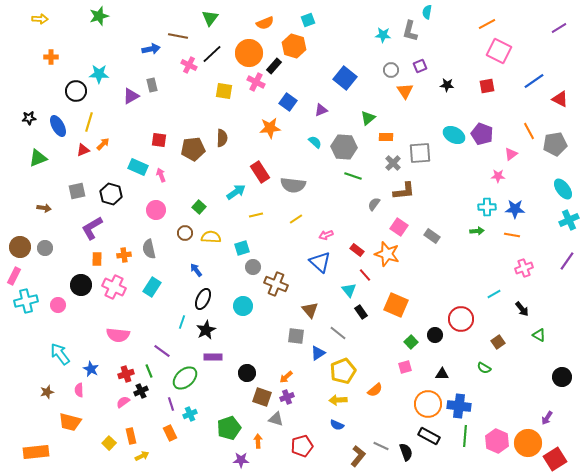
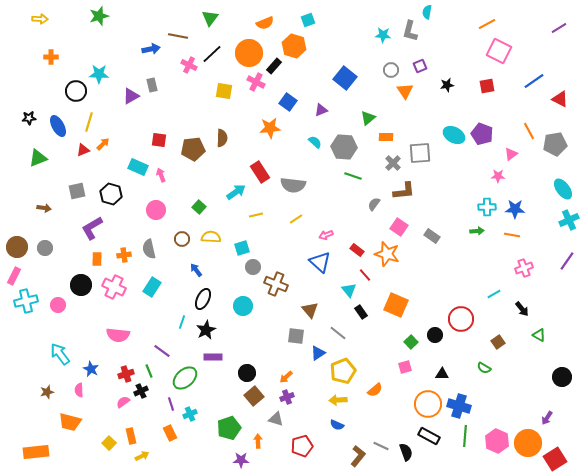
black star at (447, 85): rotated 16 degrees counterclockwise
brown circle at (185, 233): moved 3 px left, 6 px down
brown circle at (20, 247): moved 3 px left
brown square at (262, 397): moved 8 px left, 1 px up; rotated 30 degrees clockwise
blue cross at (459, 406): rotated 10 degrees clockwise
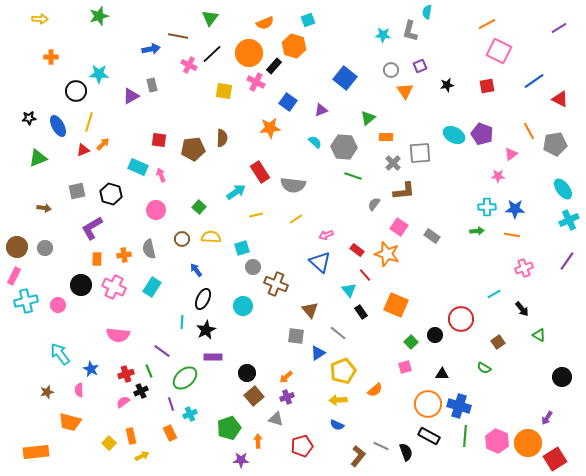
cyan line at (182, 322): rotated 16 degrees counterclockwise
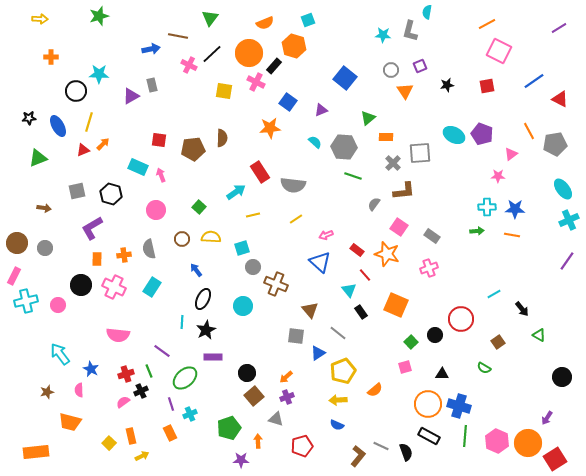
yellow line at (256, 215): moved 3 px left
brown circle at (17, 247): moved 4 px up
pink cross at (524, 268): moved 95 px left
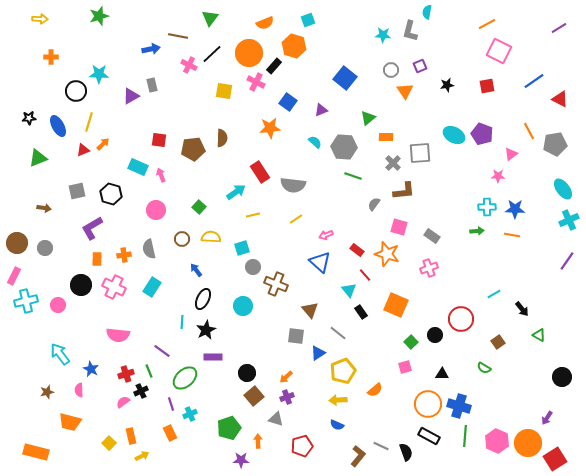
pink square at (399, 227): rotated 18 degrees counterclockwise
orange rectangle at (36, 452): rotated 20 degrees clockwise
